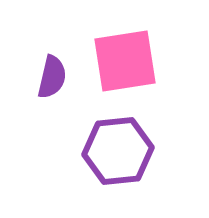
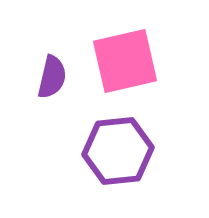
pink square: rotated 4 degrees counterclockwise
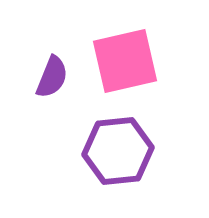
purple semicircle: rotated 9 degrees clockwise
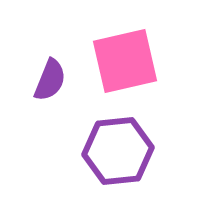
purple semicircle: moved 2 px left, 3 px down
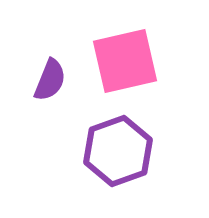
purple hexagon: rotated 14 degrees counterclockwise
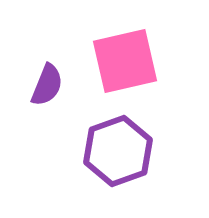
purple semicircle: moved 3 px left, 5 px down
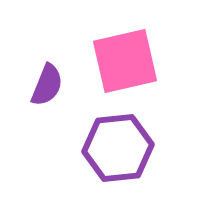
purple hexagon: moved 3 px up; rotated 14 degrees clockwise
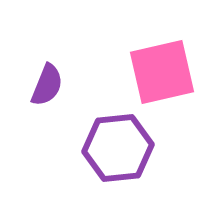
pink square: moved 37 px right, 11 px down
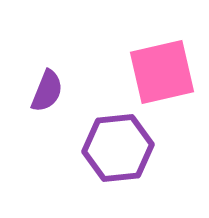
purple semicircle: moved 6 px down
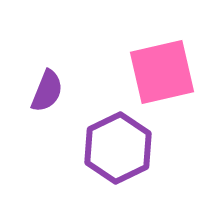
purple hexagon: rotated 20 degrees counterclockwise
